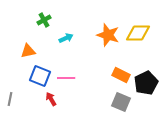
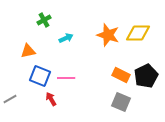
black pentagon: moved 7 px up
gray line: rotated 48 degrees clockwise
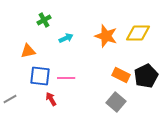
orange star: moved 2 px left, 1 px down
blue square: rotated 15 degrees counterclockwise
gray square: moved 5 px left; rotated 18 degrees clockwise
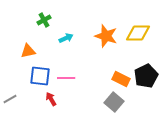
orange rectangle: moved 4 px down
gray square: moved 2 px left
